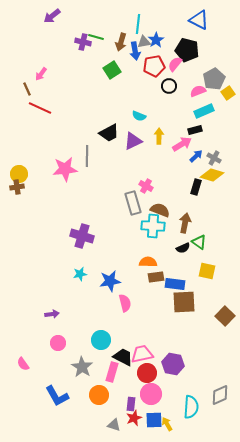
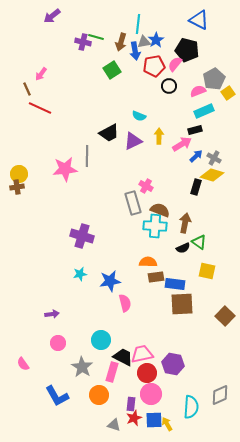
cyan cross at (153, 226): moved 2 px right
brown square at (184, 302): moved 2 px left, 2 px down
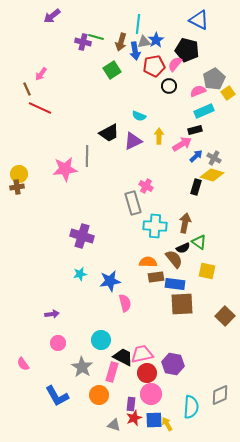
brown semicircle at (160, 210): moved 14 px right, 49 px down; rotated 30 degrees clockwise
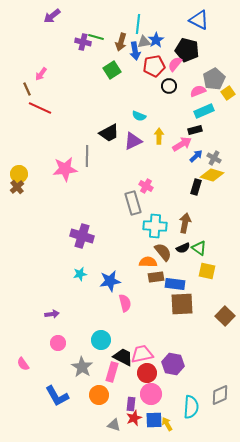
brown cross at (17, 187): rotated 32 degrees counterclockwise
green triangle at (199, 242): moved 6 px down
brown semicircle at (174, 259): moved 11 px left, 7 px up
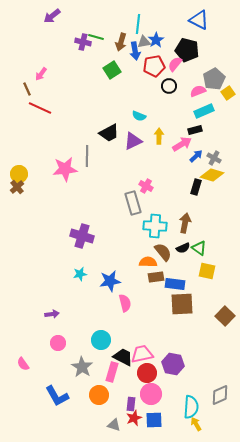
yellow arrow at (167, 424): moved 29 px right
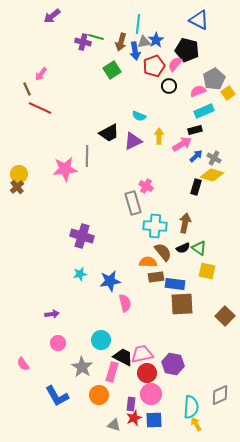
red pentagon at (154, 66): rotated 10 degrees counterclockwise
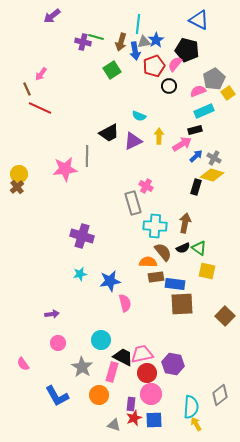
gray diamond at (220, 395): rotated 15 degrees counterclockwise
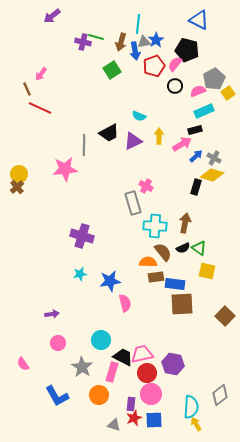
black circle at (169, 86): moved 6 px right
gray line at (87, 156): moved 3 px left, 11 px up
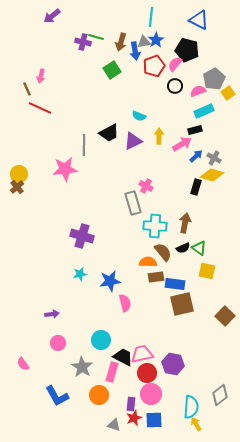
cyan line at (138, 24): moved 13 px right, 7 px up
pink arrow at (41, 74): moved 2 px down; rotated 24 degrees counterclockwise
brown square at (182, 304): rotated 10 degrees counterclockwise
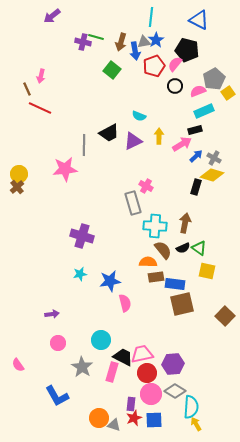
green square at (112, 70): rotated 18 degrees counterclockwise
brown semicircle at (163, 252): moved 2 px up
pink semicircle at (23, 364): moved 5 px left, 1 px down
purple hexagon at (173, 364): rotated 15 degrees counterclockwise
orange circle at (99, 395): moved 23 px down
gray diamond at (220, 395): moved 45 px left, 4 px up; rotated 70 degrees clockwise
